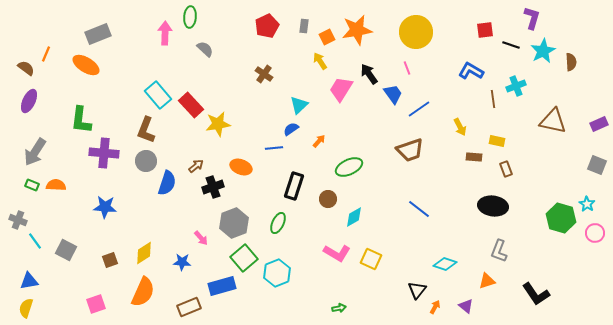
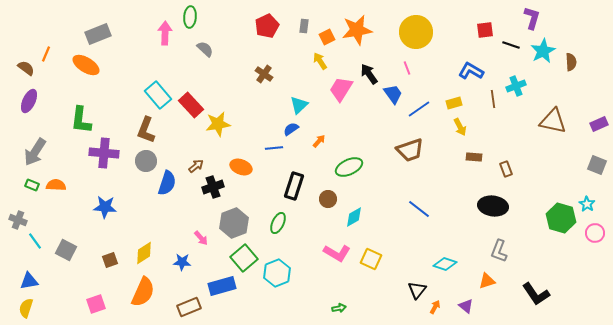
yellow rectangle at (497, 141): moved 43 px left, 38 px up; rotated 28 degrees counterclockwise
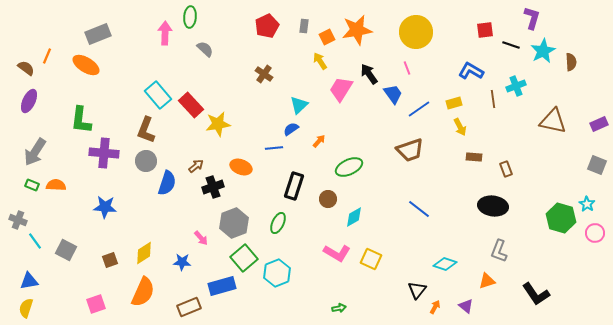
orange line at (46, 54): moved 1 px right, 2 px down
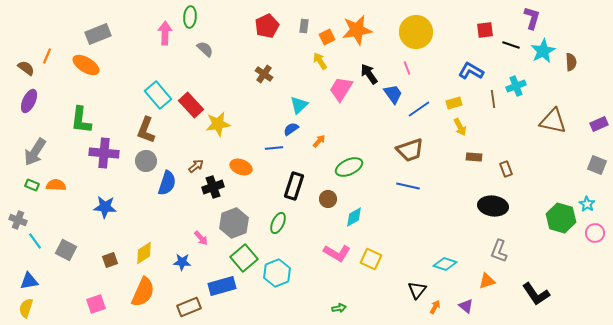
blue line at (419, 209): moved 11 px left, 23 px up; rotated 25 degrees counterclockwise
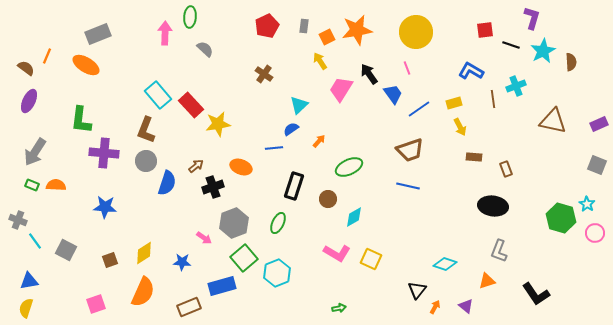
pink arrow at (201, 238): moved 3 px right; rotated 14 degrees counterclockwise
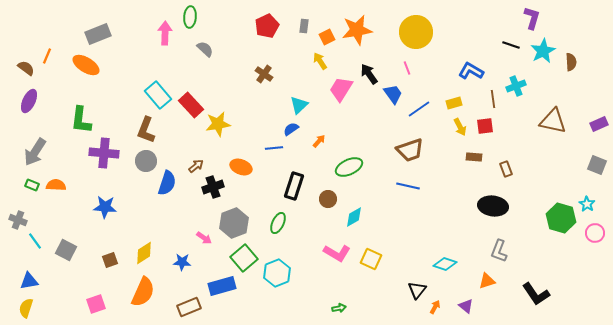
red square at (485, 30): moved 96 px down
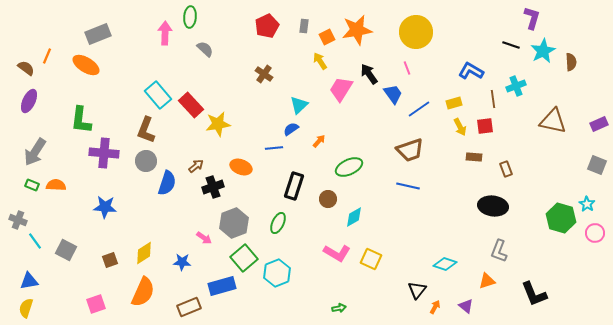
black L-shape at (536, 294): moved 2 px left; rotated 12 degrees clockwise
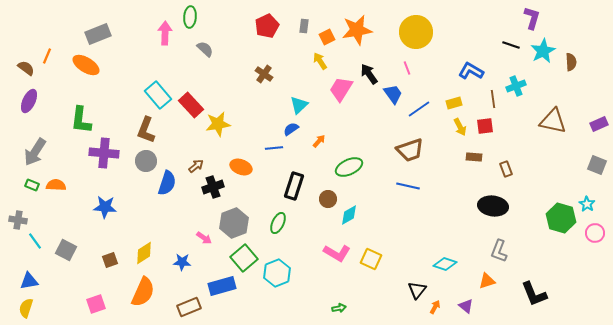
cyan diamond at (354, 217): moved 5 px left, 2 px up
gray cross at (18, 220): rotated 12 degrees counterclockwise
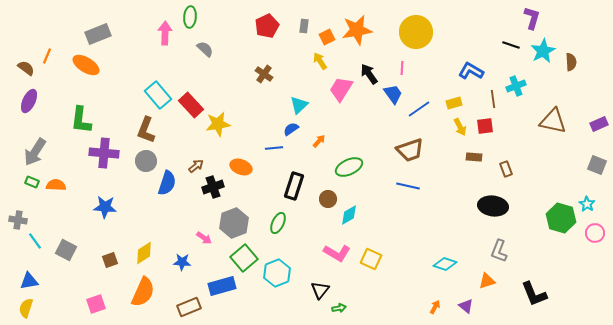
pink line at (407, 68): moved 5 px left; rotated 24 degrees clockwise
green rectangle at (32, 185): moved 3 px up
black triangle at (417, 290): moved 97 px left
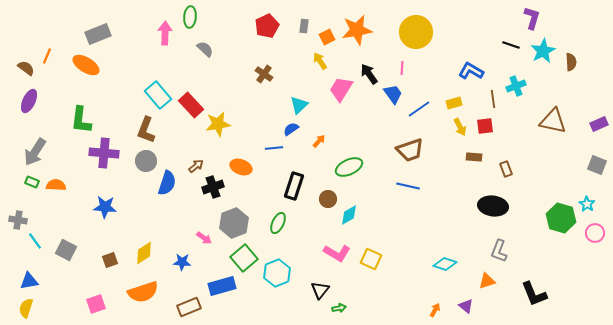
orange semicircle at (143, 292): rotated 48 degrees clockwise
orange arrow at (435, 307): moved 3 px down
